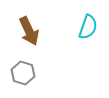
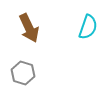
brown arrow: moved 3 px up
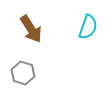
brown arrow: moved 2 px right, 1 px down; rotated 8 degrees counterclockwise
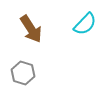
cyan semicircle: moved 3 px left, 3 px up; rotated 25 degrees clockwise
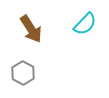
gray hexagon: rotated 10 degrees clockwise
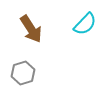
gray hexagon: rotated 15 degrees clockwise
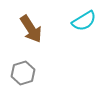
cyan semicircle: moved 1 px left, 3 px up; rotated 15 degrees clockwise
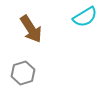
cyan semicircle: moved 1 px right, 4 px up
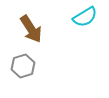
gray hexagon: moved 7 px up
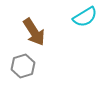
brown arrow: moved 3 px right, 3 px down
